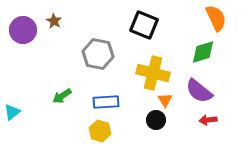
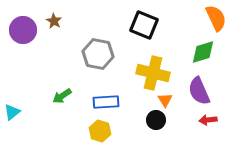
purple semicircle: rotated 28 degrees clockwise
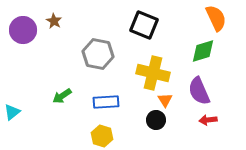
green diamond: moved 1 px up
yellow hexagon: moved 2 px right, 5 px down
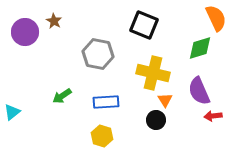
purple circle: moved 2 px right, 2 px down
green diamond: moved 3 px left, 3 px up
red arrow: moved 5 px right, 4 px up
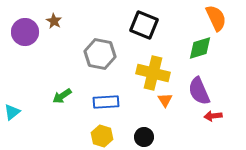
gray hexagon: moved 2 px right
black circle: moved 12 px left, 17 px down
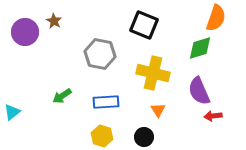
orange semicircle: rotated 44 degrees clockwise
orange triangle: moved 7 px left, 10 px down
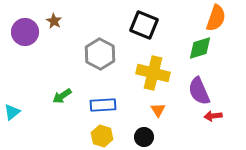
gray hexagon: rotated 16 degrees clockwise
blue rectangle: moved 3 px left, 3 px down
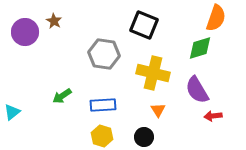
gray hexagon: moved 4 px right; rotated 20 degrees counterclockwise
purple semicircle: moved 2 px left, 1 px up; rotated 8 degrees counterclockwise
